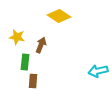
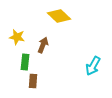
yellow diamond: rotated 10 degrees clockwise
brown arrow: moved 2 px right
cyan arrow: moved 5 px left, 5 px up; rotated 48 degrees counterclockwise
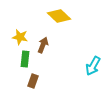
yellow star: moved 3 px right
green rectangle: moved 3 px up
brown rectangle: rotated 16 degrees clockwise
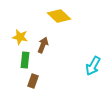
green rectangle: moved 1 px down
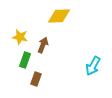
yellow diamond: rotated 45 degrees counterclockwise
green rectangle: rotated 14 degrees clockwise
brown rectangle: moved 3 px right, 2 px up
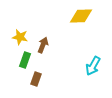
yellow diamond: moved 22 px right
